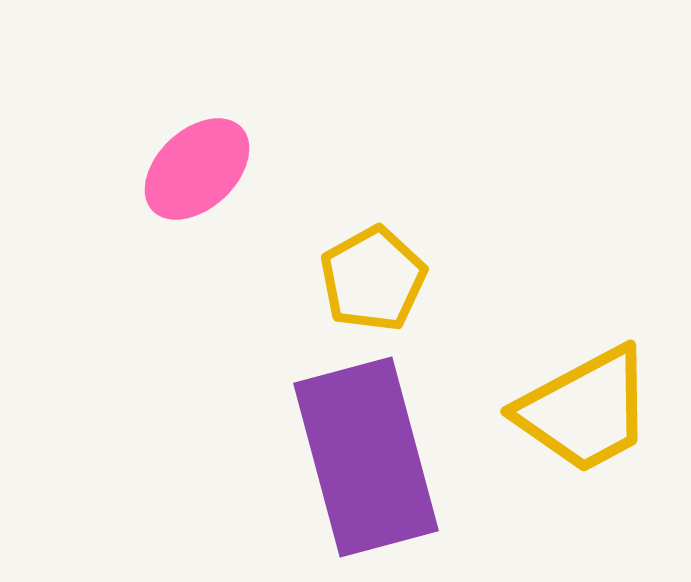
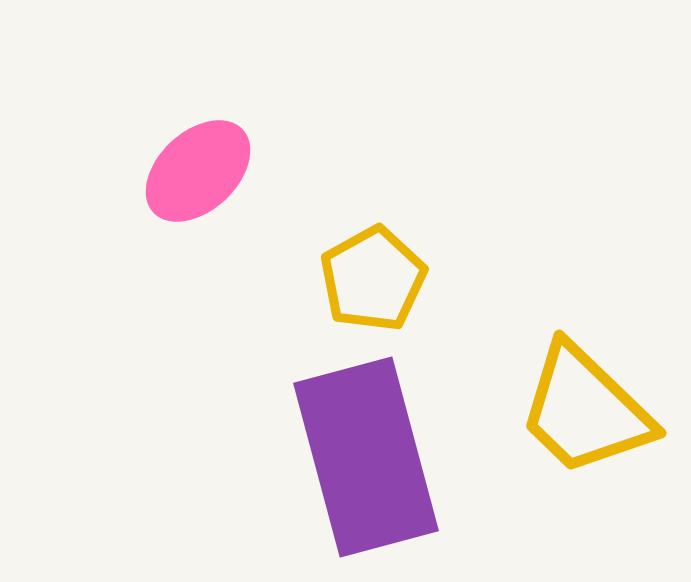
pink ellipse: moved 1 px right, 2 px down
yellow trapezoid: rotated 72 degrees clockwise
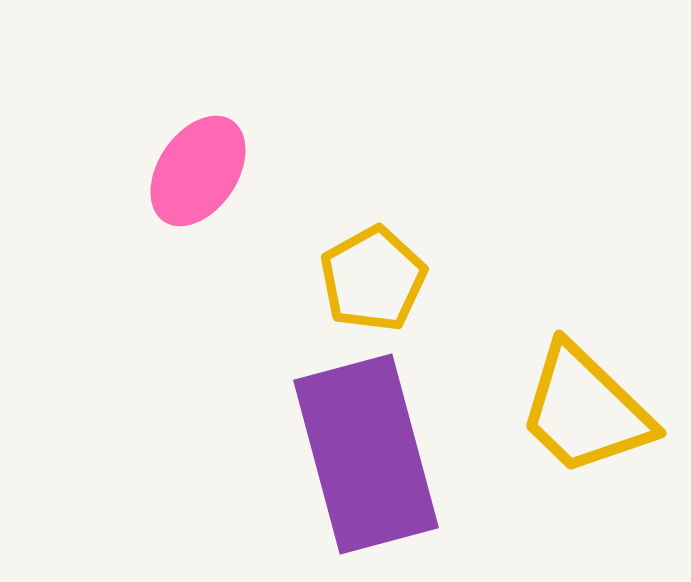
pink ellipse: rotated 13 degrees counterclockwise
purple rectangle: moved 3 px up
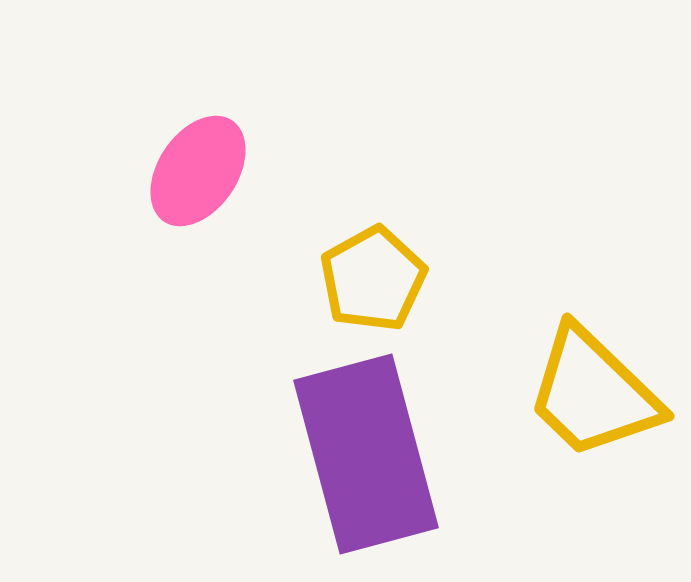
yellow trapezoid: moved 8 px right, 17 px up
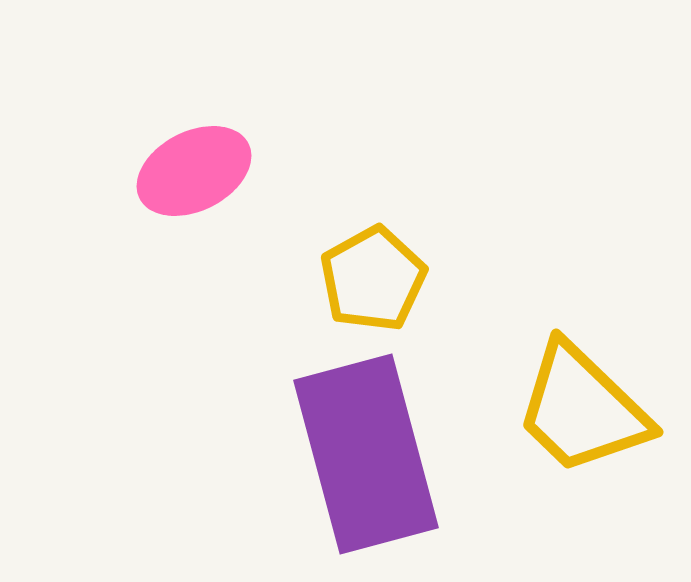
pink ellipse: moved 4 px left; rotated 29 degrees clockwise
yellow trapezoid: moved 11 px left, 16 px down
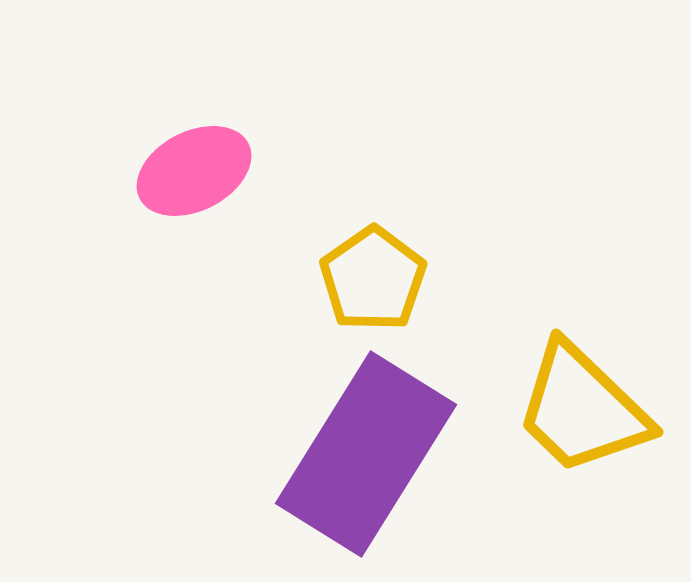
yellow pentagon: rotated 6 degrees counterclockwise
purple rectangle: rotated 47 degrees clockwise
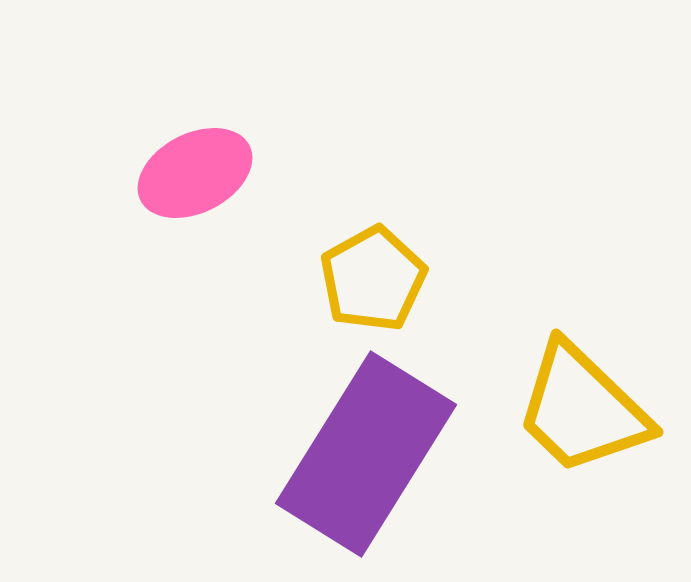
pink ellipse: moved 1 px right, 2 px down
yellow pentagon: rotated 6 degrees clockwise
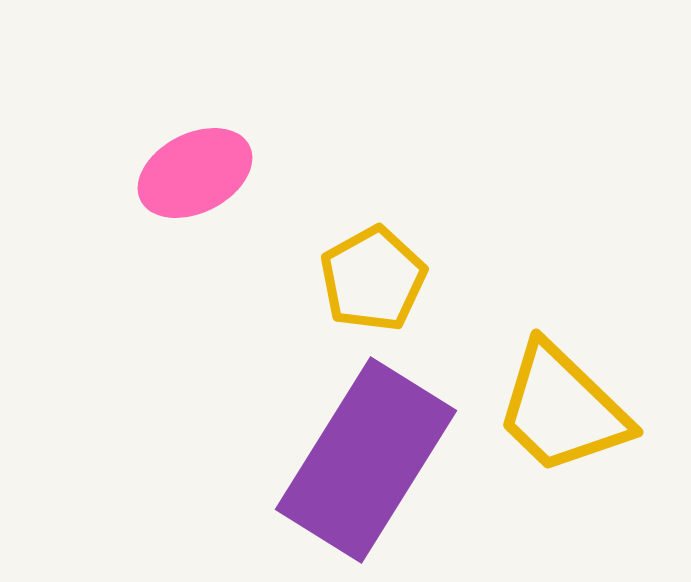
yellow trapezoid: moved 20 px left
purple rectangle: moved 6 px down
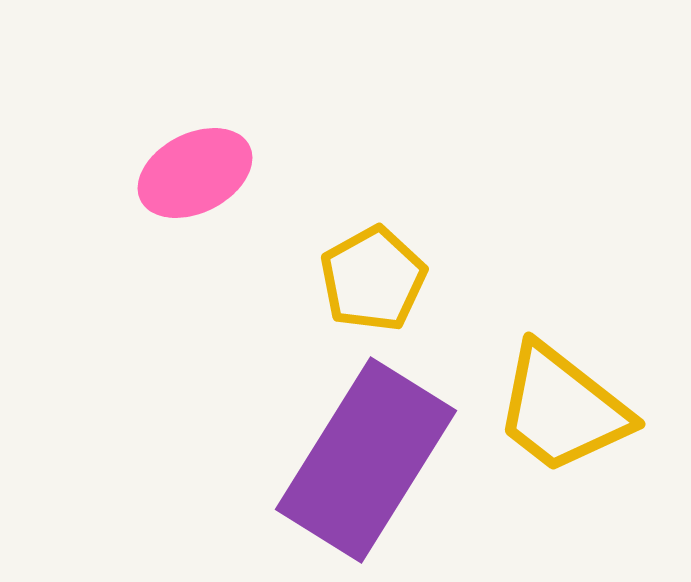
yellow trapezoid: rotated 6 degrees counterclockwise
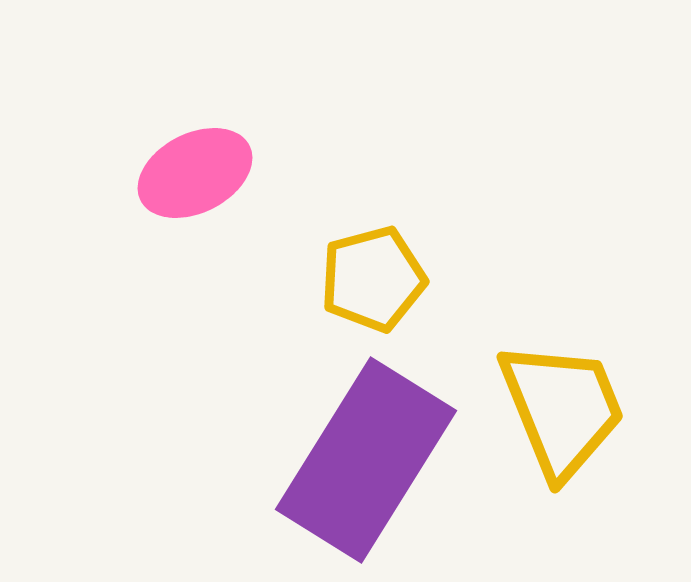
yellow pentagon: rotated 14 degrees clockwise
yellow trapezoid: rotated 150 degrees counterclockwise
